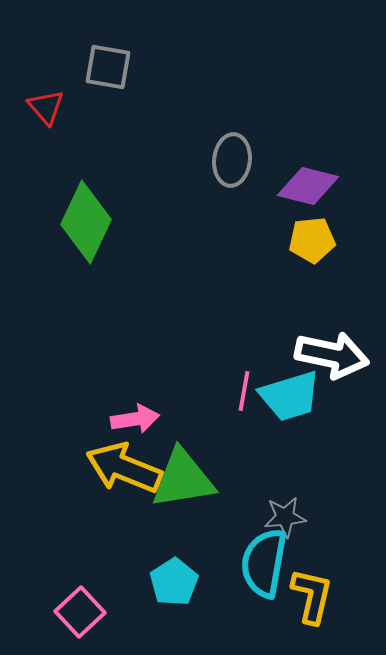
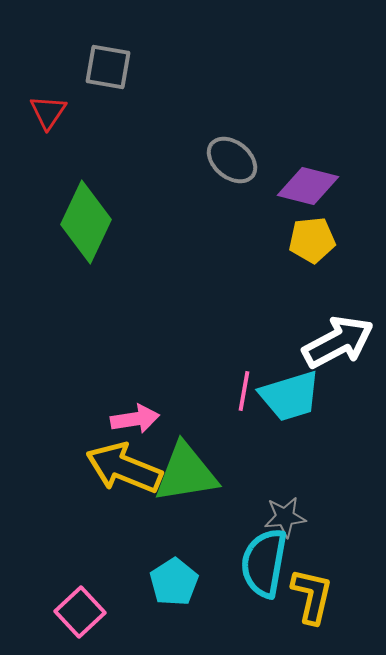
red triangle: moved 2 px right, 5 px down; rotated 15 degrees clockwise
gray ellipse: rotated 57 degrees counterclockwise
white arrow: moved 6 px right, 13 px up; rotated 40 degrees counterclockwise
green triangle: moved 3 px right, 6 px up
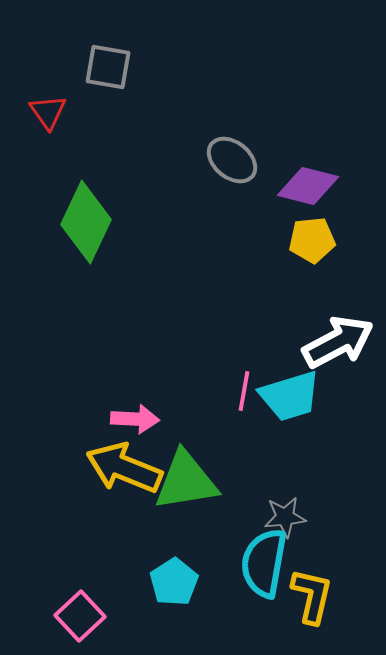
red triangle: rotated 9 degrees counterclockwise
pink arrow: rotated 12 degrees clockwise
green triangle: moved 8 px down
pink square: moved 4 px down
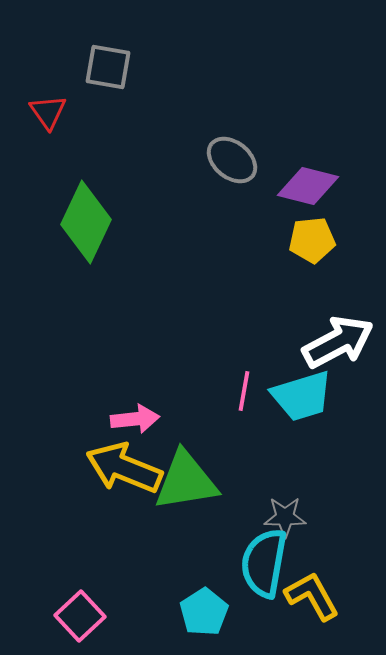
cyan trapezoid: moved 12 px right
pink arrow: rotated 9 degrees counterclockwise
gray star: rotated 6 degrees clockwise
cyan pentagon: moved 30 px right, 30 px down
yellow L-shape: rotated 42 degrees counterclockwise
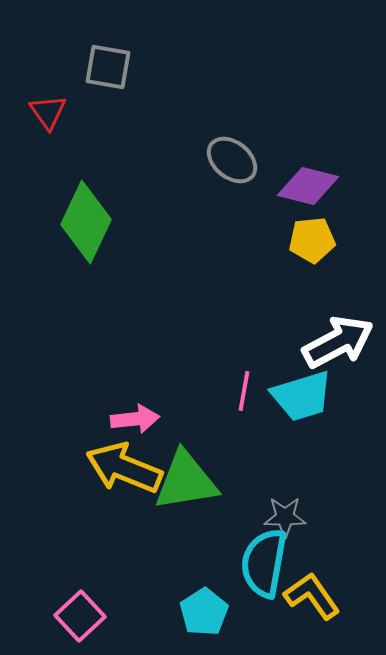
yellow L-shape: rotated 6 degrees counterclockwise
